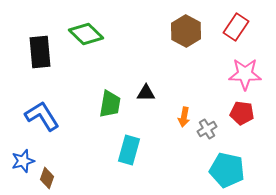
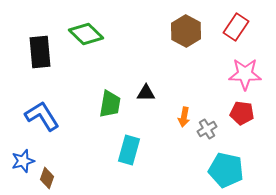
cyan pentagon: moved 1 px left
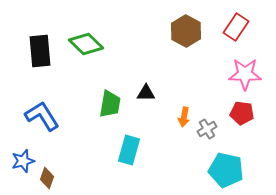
green diamond: moved 10 px down
black rectangle: moved 1 px up
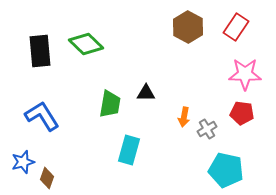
brown hexagon: moved 2 px right, 4 px up
blue star: moved 1 px down
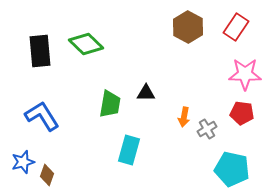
cyan pentagon: moved 6 px right, 1 px up
brown diamond: moved 3 px up
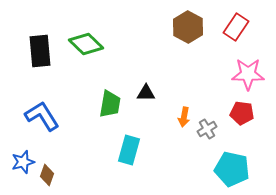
pink star: moved 3 px right
